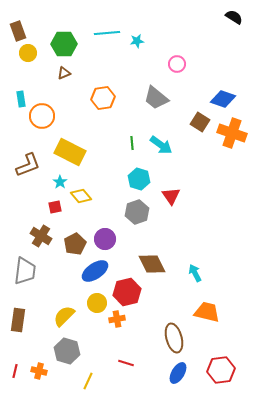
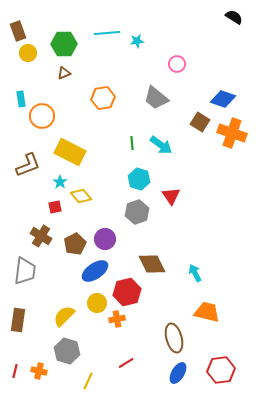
red line at (126, 363): rotated 49 degrees counterclockwise
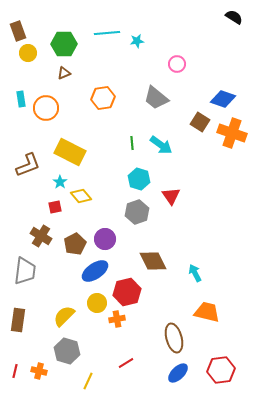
orange circle at (42, 116): moved 4 px right, 8 px up
brown diamond at (152, 264): moved 1 px right, 3 px up
blue ellipse at (178, 373): rotated 15 degrees clockwise
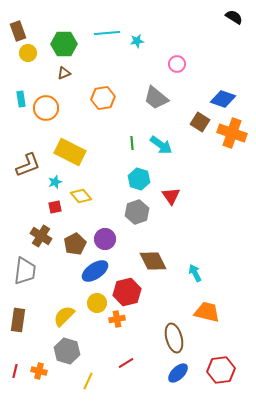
cyan star at (60, 182): moved 5 px left; rotated 16 degrees clockwise
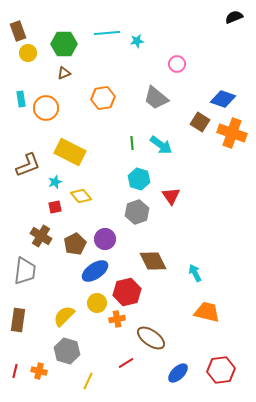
black semicircle at (234, 17): rotated 54 degrees counterclockwise
brown ellipse at (174, 338): moved 23 px left; rotated 40 degrees counterclockwise
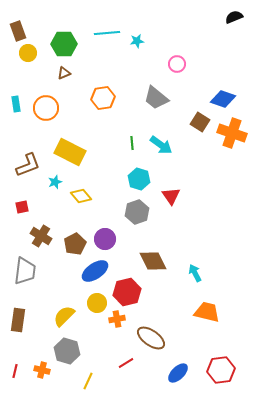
cyan rectangle at (21, 99): moved 5 px left, 5 px down
red square at (55, 207): moved 33 px left
orange cross at (39, 371): moved 3 px right, 1 px up
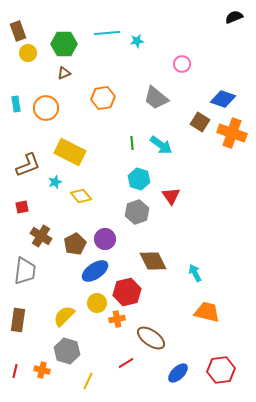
pink circle at (177, 64): moved 5 px right
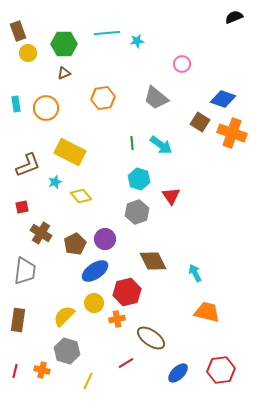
brown cross at (41, 236): moved 3 px up
yellow circle at (97, 303): moved 3 px left
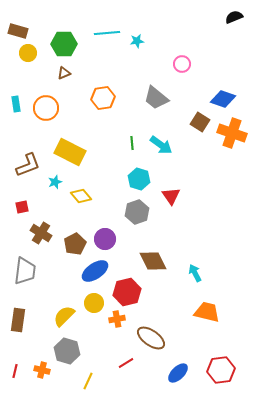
brown rectangle at (18, 31): rotated 54 degrees counterclockwise
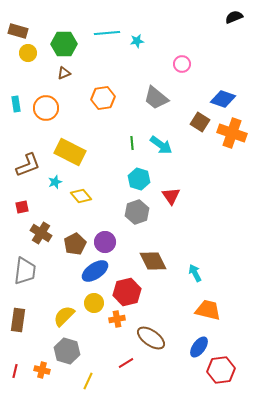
purple circle at (105, 239): moved 3 px down
orange trapezoid at (207, 312): moved 1 px right, 2 px up
blue ellipse at (178, 373): moved 21 px right, 26 px up; rotated 10 degrees counterclockwise
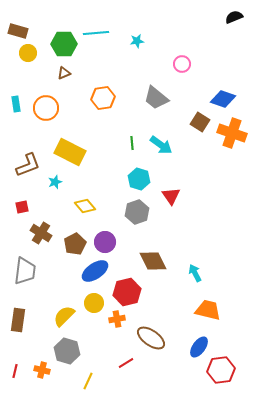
cyan line at (107, 33): moved 11 px left
yellow diamond at (81, 196): moved 4 px right, 10 px down
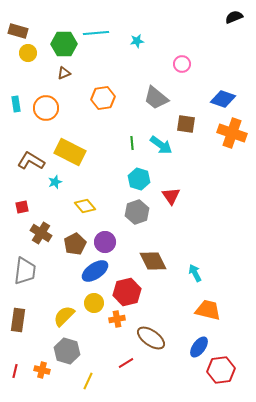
brown square at (200, 122): moved 14 px left, 2 px down; rotated 24 degrees counterclockwise
brown L-shape at (28, 165): moved 3 px right, 4 px up; rotated 128 degrees counterclockwise
